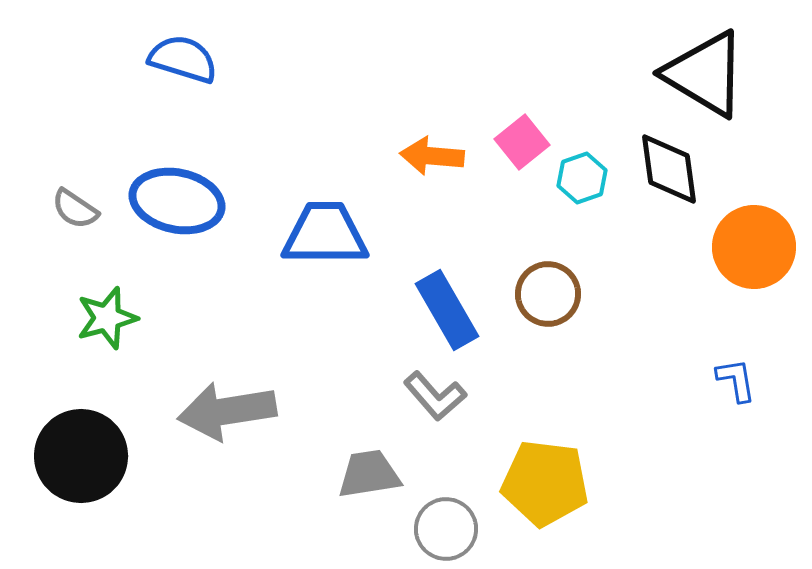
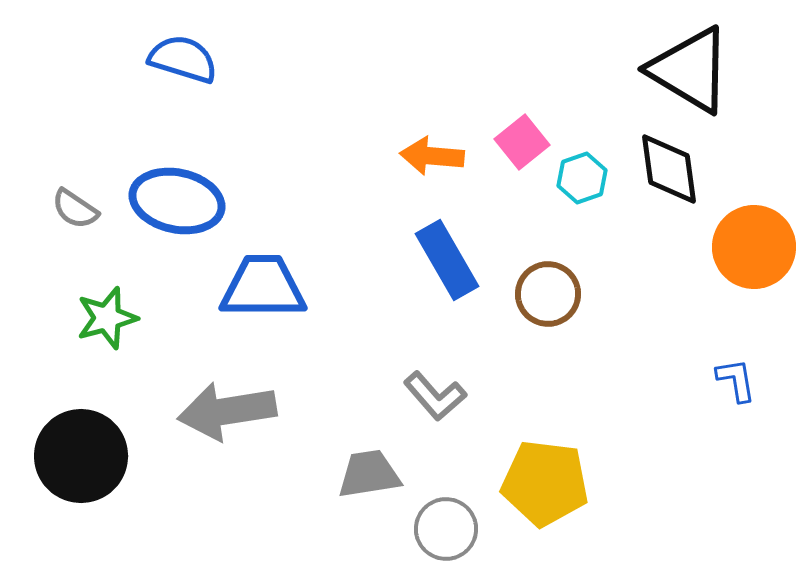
black triangle: moved 15 px left, 4 px up
blue trapezoid: moved 62 px left, 53 px down
blue rectangle: moved 50 px up
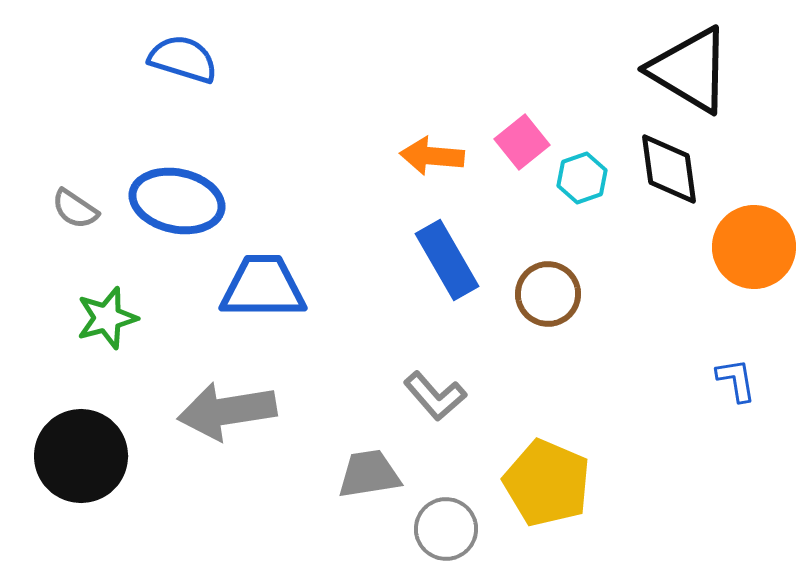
yellow pentagon: moved 2 px right; rotated 16 degrees clockwise
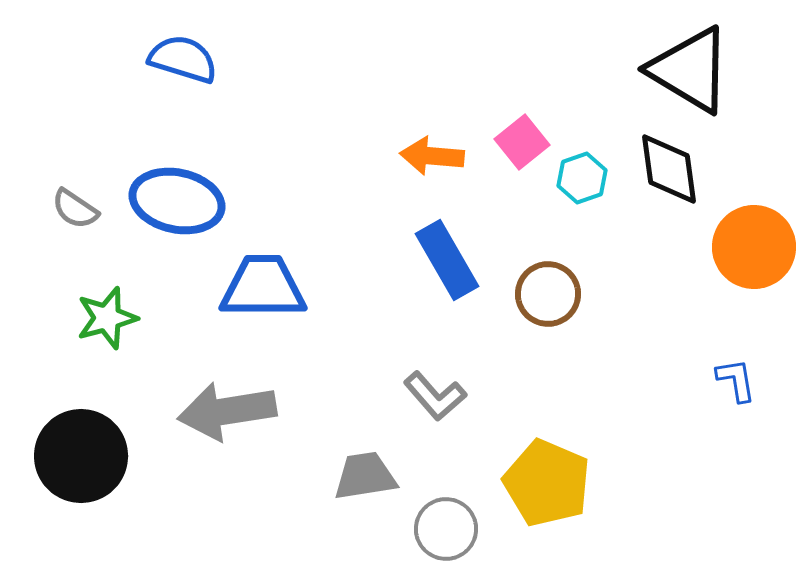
gray trapezoid: moved 4 px left, 2 px down
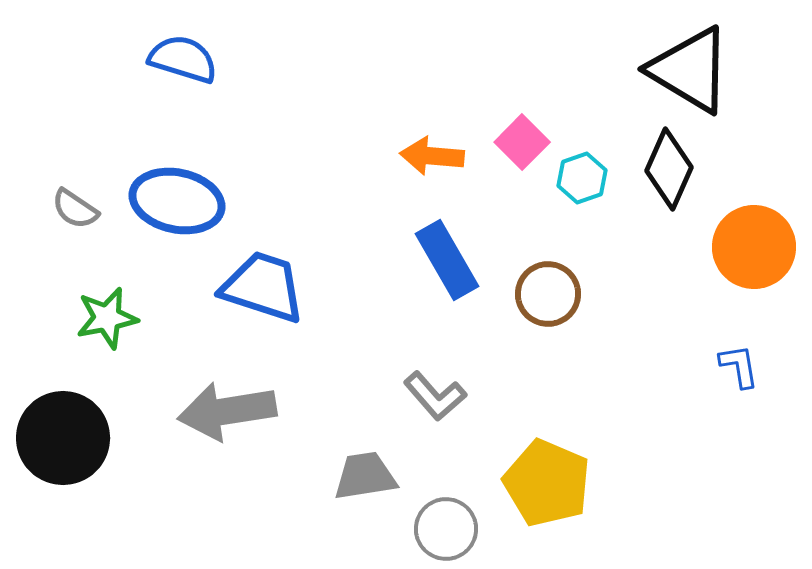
pink square: rotated 6 degrees counterclockwise
black diamond: rotated 32 degrees clockwise
blue trapezoid: rotated 18 degrees clockwise
green star: rotated 4 degrees clockwise
blue L-shape: moved 3 px right, 14 px up
black circle: moved 18 px left, 18 px up
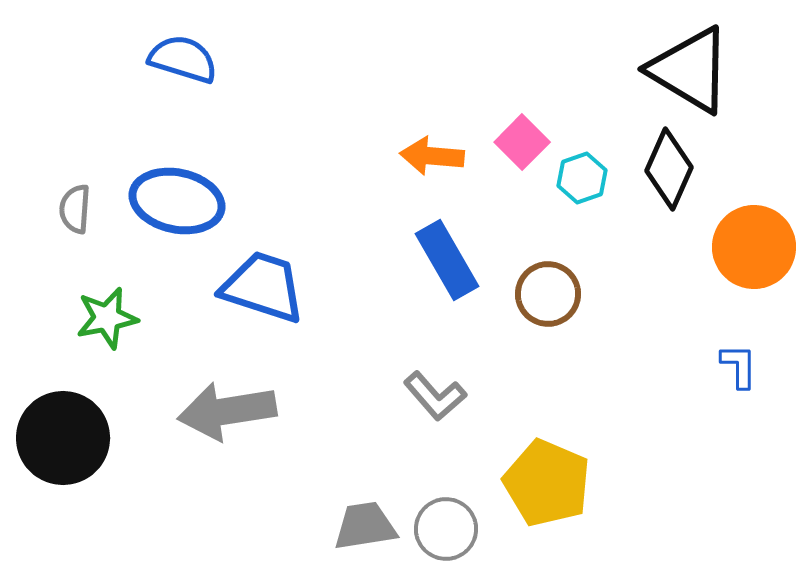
gray semicircle: rotated 60 degrees clockwise
blue L-shape: rotated 9 degrees clockwise
gray trapezoid: moved 50 px down
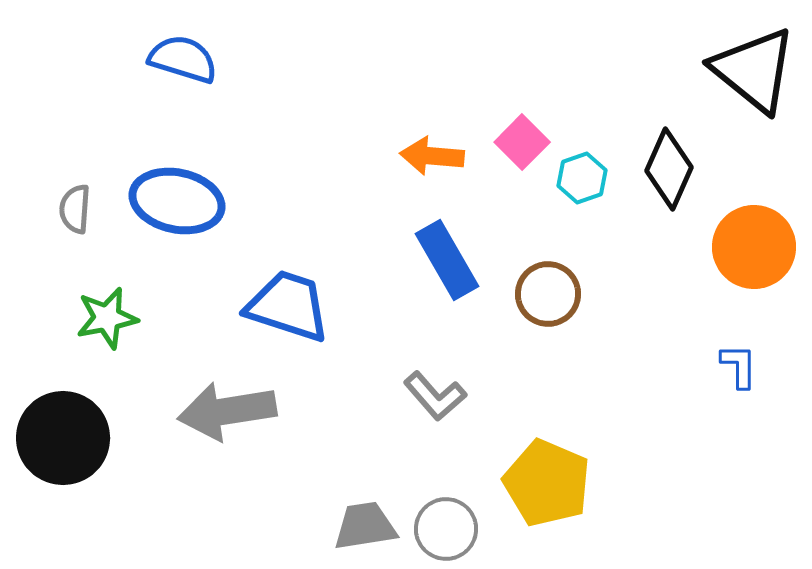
black triangle: moved 64 px right; rotated 8 degrees clockwise
blue trapezoid: moved 25 px right, 19 px down
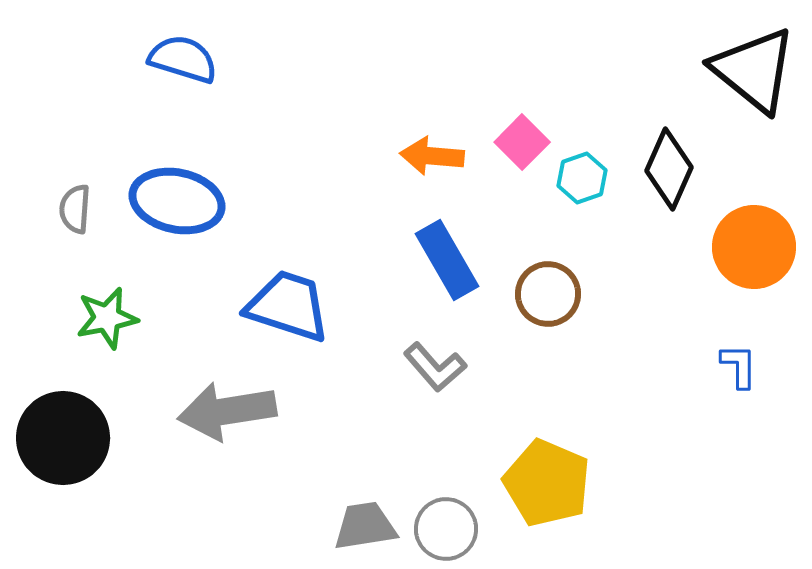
gray L-shape: moved 29 px up
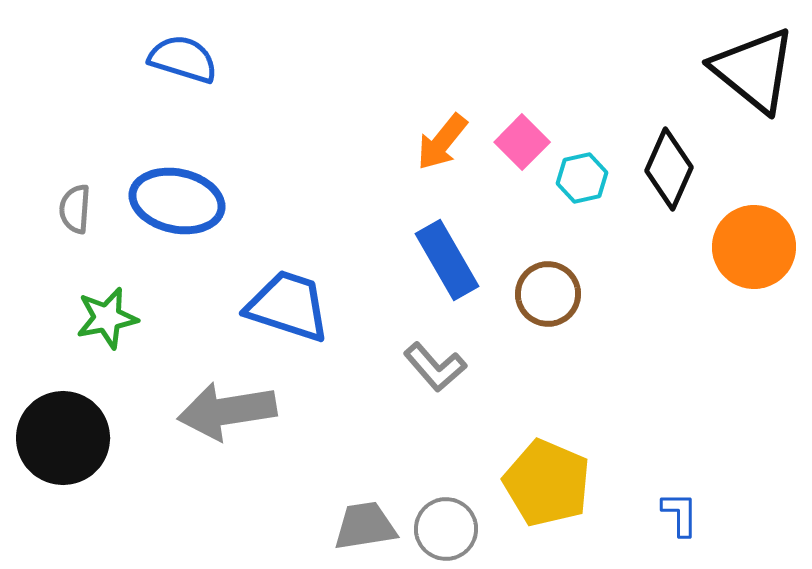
orange arrow: moved 10 px right, 14 px up; rotated 56 degrees counterclockwise
cyan hexagon: rotated 6 degrees clockwise
blue L-shape: moved 59 px left, 148 px down
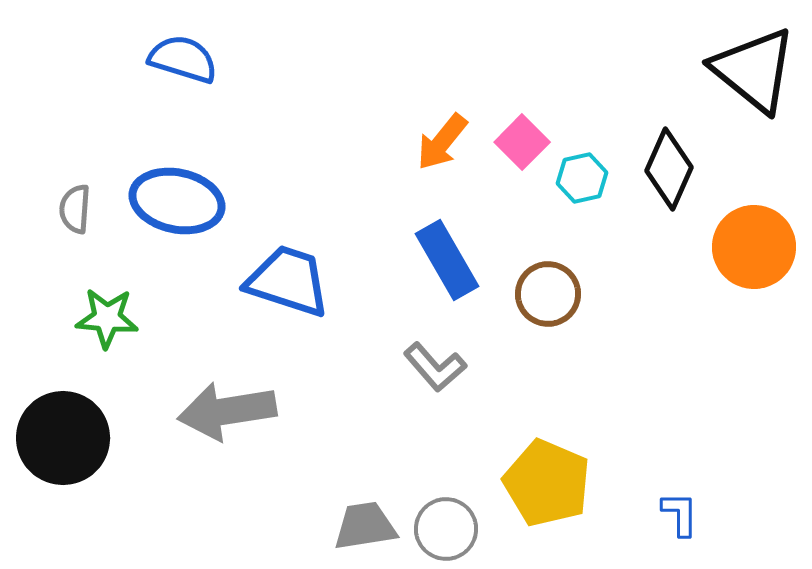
blue trapezoid: moved 25 px up
green star: rotated 16 degrees clockwise
